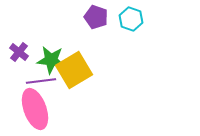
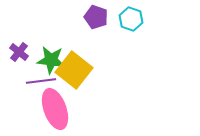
yellow square: rotated 21 degrees counterclockwise
pink ellipse: moved 20 px right
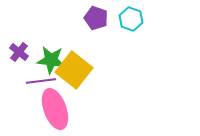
purple pentagon: moved 1 px down
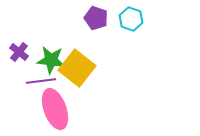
yellow square: moved 3 px right, 2 px up
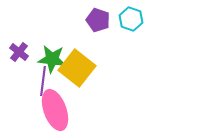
purple pentagon: moved 2 px right, 2 px down
green star: moved 1 px right, 1 px up
purple line: moved 2 px right; rotated 76 degrees counterclockwise
pink ellipse: moved 1 px down
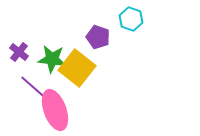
purple pentagon: moved 17 px down
purple line: moved 10 px left, 6 px down; rotated 56 degrees counterclockwise
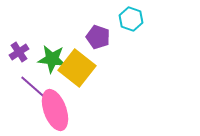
purple cross: rotated 18 degrees clockwise
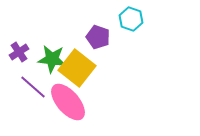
pink ellipse: moved 13 px right, 8 px up; rotated 21 degrees counterclockwise
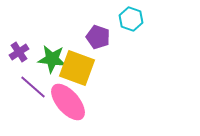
yellow square: rotated 18 degrees counterclockwise
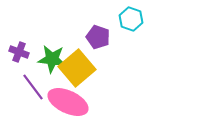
purple cross: rotated 36 degrees counterclockwise
yellow square: rotated 30 degrees clockwise
purple line: rotated 12 degrees clockwise
pink ellipse: rotated 24 degrees counterclockwise
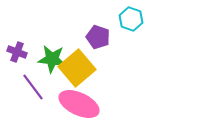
purple cross: moved 2 px left
pink ellipse: moved 11 px right, 2 px down
